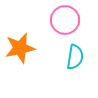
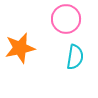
pink circle: moved 1 px right, 1 px up
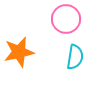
orange star: moved 1 px left, 4 px down
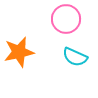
cyan semicircle: rotated 105 degrees clockwise
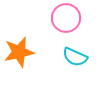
pink circle: moved 1 px up
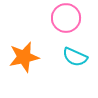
orange star: moved 5 px right, 5 px down
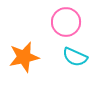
pink circle: moved 4 px down
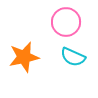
cyan semicircle: moved 2 px left
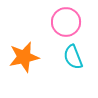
cyan semicircle: rotated 45 degrees clockwise
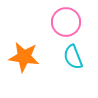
orange star: rotated 20 degrees clockwise
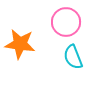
orange star: moved 4 px left, 13 px up
